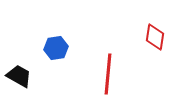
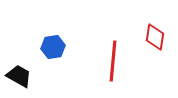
blue hexagon: moved 3 px left, 1 px up
red line: moved 5 px right, 13 px up
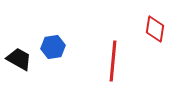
red diamond: moved 8 px up
black trapezoid: moved 17 px up
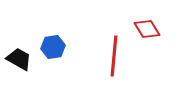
red diamond: moved 8 px left; rotated 40 degrees counterclockwise
red line: moved 1 px right, 5 px up
